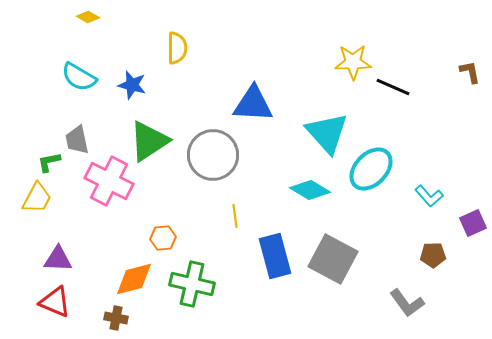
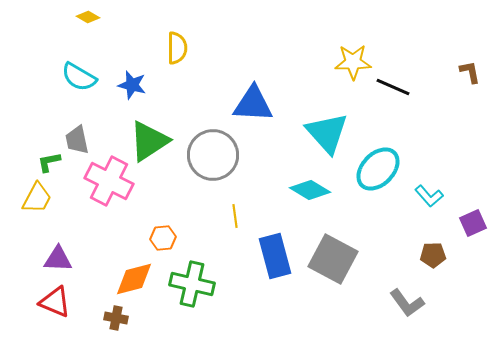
cyan ellipse: moved 7 px right
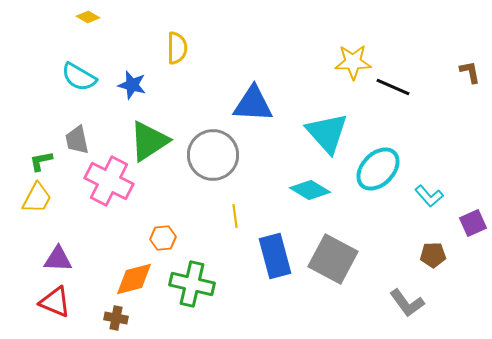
green L-shape: moved 8 px left, 1 px up
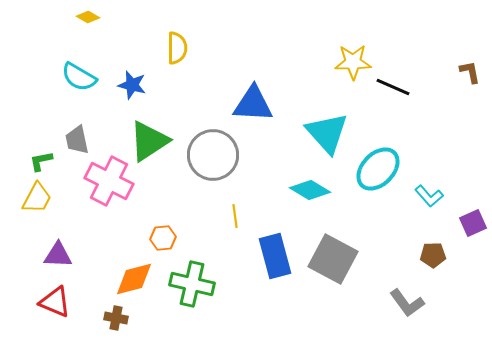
purple triangle: moved 4 px up
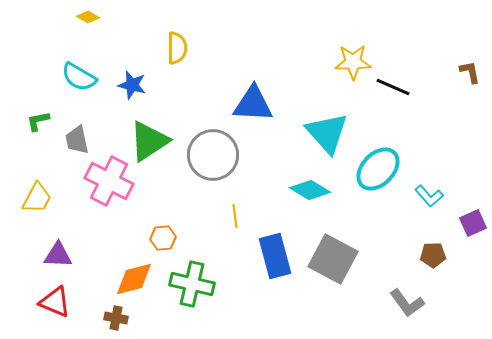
green L-shape: moved 3 px left, 40 px up
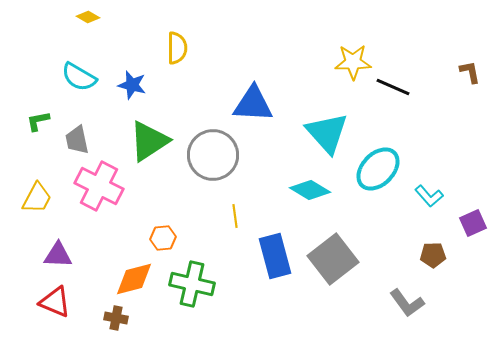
pink cross: moved 10 px left, 5 px down
gray square: rotated 24 degrees clockwise
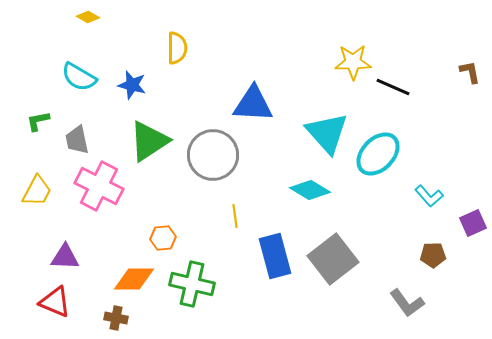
cyan ellipse: moved 15 px up
yellow trapezoid: moved 7 px up
purple triangle: moved 7 px right, 2 px down
orange diamond: rotated 15 degrees clockwise
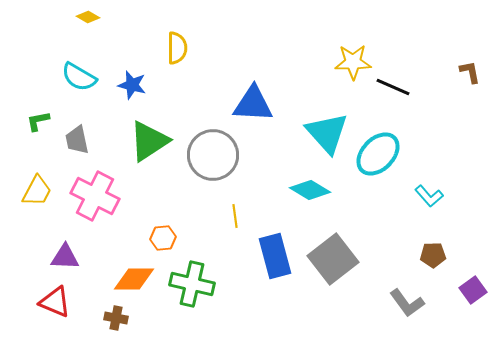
pink cross: moved 4 px left, 10 px down
purple square: moved 67 px down; rotated 12 degrees counterclockwise
